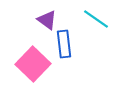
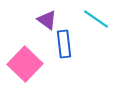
pink square: moved 8 px left
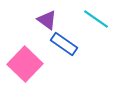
blue rectangle: rotated 48 degrees counterclockwise
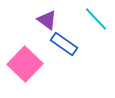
cyan line: rotated 12 degrees clockwise
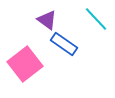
pink square: rotated 8 degrees clockwise
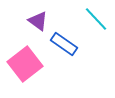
purple triangle: moved 9 px left, 1 px down
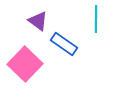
cyan line: rotated 44 degrees clockwise
pink square: rotated 8 degrees counterclockwise
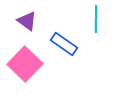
purple triangle: moved 11 px left
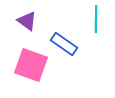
pink square: moved 6 px right, 1 px down; rotated 24 degrees counterclockwise
